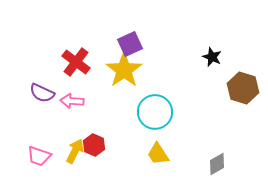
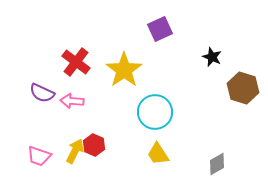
purple square: moved 30 px right, 15 px up
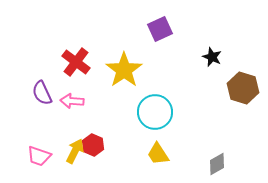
purple semicircle: rotated 40 degrees clockwise
red hexagon: moved 1 px left
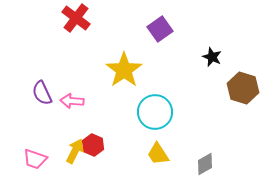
purple square: rotated 10 degrees counterclockwise
red cross: moved 44 px up
pink trapezoid: moved 4 px left, 3 px down
gray diamond: moved 12 px left
